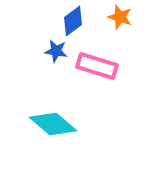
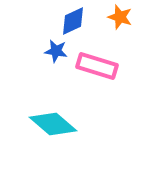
blue diamond: rotated 12 degrees clockwise
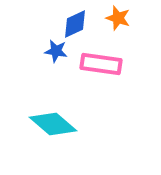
orange star: moved 2 px left, 1 px down
blue diamond: moved 2 px right, 3 px down
pink rectangle: moved 4 px right, 2 px up; rotated 9 degrees counterclockwise
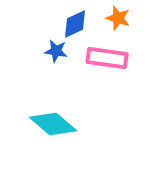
pink rectangle: moved 6 px right, 6 px up
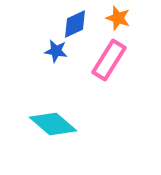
pink rectangle: moved 2 px right, 2 px down; rotated 66 degrees counterclockwise
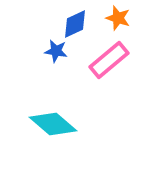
pink rectangle: rotated 18 degrees clockwise
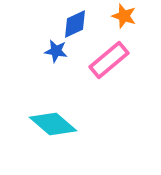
orange star: moved 6 px right, 2 px up
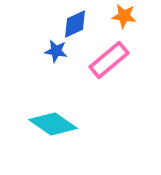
orange star: rotated 10 degrees counterclockwise
cyan diamond: rotated 6 degrees counterclockwise
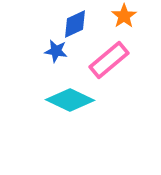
orange star: rotated 30 degrees clockwise
cyan diamond: moved 17 px right, 24 px up; rotated 9 degrees counterclockwise
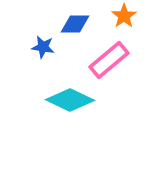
blue diamond: rotated 24 degrees clockwise
blue star: moved 13 px left, 4 px up
